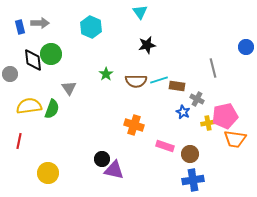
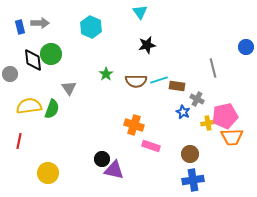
orange trapezoid: moved 3 px left, 2 px up; rotated 10 degrees counterclockwise
pink rectangle: moved 14 px left
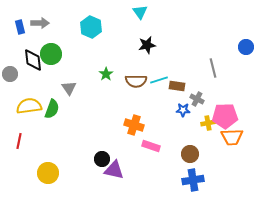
blue star: moved 2 px up; rotated 24 degrees counterclockwise
pink pentagon: rotated 10 degrees clockwise
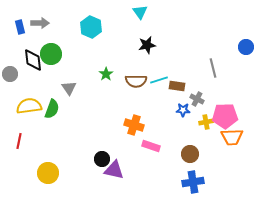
yellow cross: moved 2 px left, 1 px up
blue cross: moved 2 px down
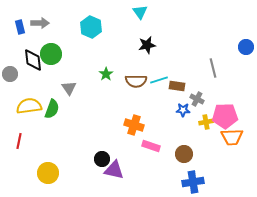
brown circle: moved 6 px left
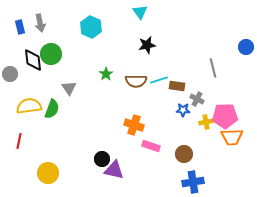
gray arrow: rotated 78 degrees clockwise
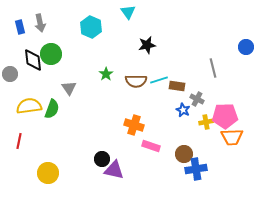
cyan triangle: moved 12 px left
blue star: rotated 24 degrees clockwise
blue cross: moved 3 px right, 13 px up
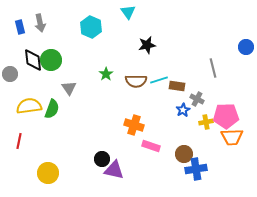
green circle: moved 6 px down
blue star: rotated 16 degrees clockwise
pink pentagon: moved 1 px right
